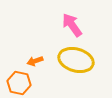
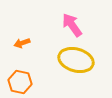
orange arrow: moved 13 px left, 18 px up
orange hexagon: moved 1 px right, 1 px up
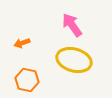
yellow ellipse: moved 2 px left
orange hexagon: moved 7 px right, 2 px up
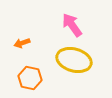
orange hexagon: moved 3 px right, 2 px up
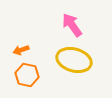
orange arrow: moved 1 px left, 7 px down
orange hexagon: moved 3 px left, 3 px up
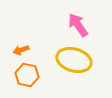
pink arrow: moved 6 px right
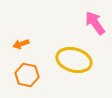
pink arrow: moved 17 px right, 2 px up
orange arrow: moved 6 px up
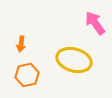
orange arrow: rotated 63 degrees counterclockwise
orange hexagon: rotated 25 degrees counterclockwise
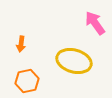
yellow ellipse: moved 1 px down
orange hexagon: moved 6 px down
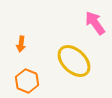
yellow ellipse: rotated 28 degrees clockwise
orange hexagon: rotated 25 degrees counterclockwise
